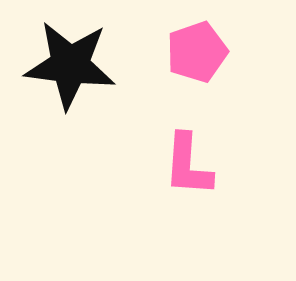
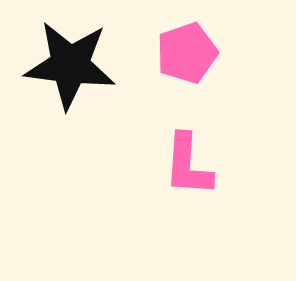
pink pentagon: moved 10 px left, 1 px down
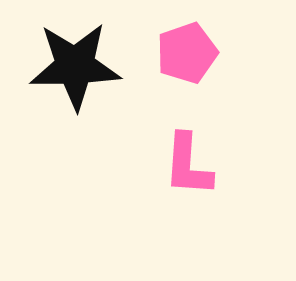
black star: moved 5 px right, 1 px down; rotated 8 degrees counterclockwise
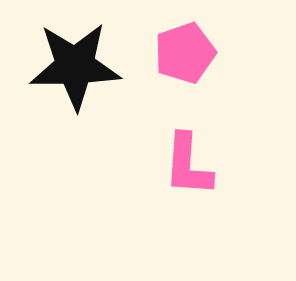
pink pentagon: moved 2 px left
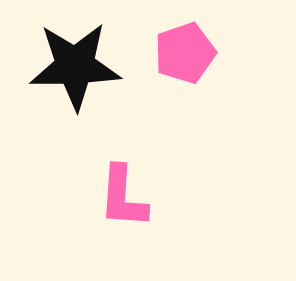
pink L-shape: moved 65 px left, 32 px down
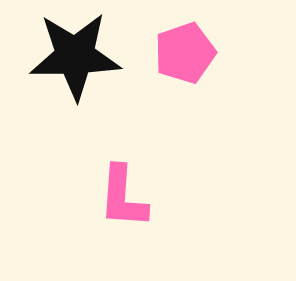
black star: moved 10 px up
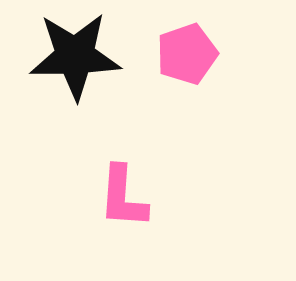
pink pentagon: moved 2 px right, 1 px down
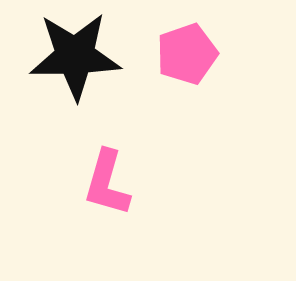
pink L-shape: moved 16 px left, 14 px up; rotated 12 degrees clockwise
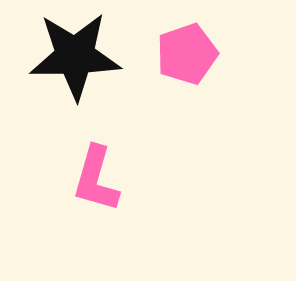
pink L-shape: moved 11 px left, 4 px up
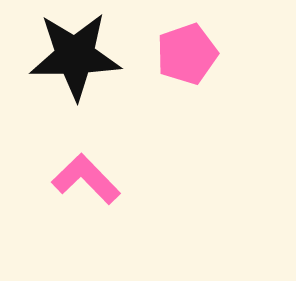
pink L-shape: moved 10 px left; rotated 120 degrees clockwise
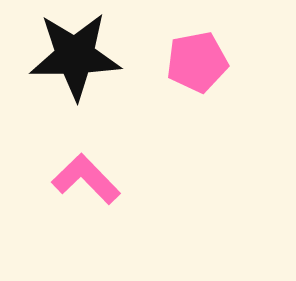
pink pentagon: moved 10 px right, 8 px down; rotated 8 degrees clockwise
